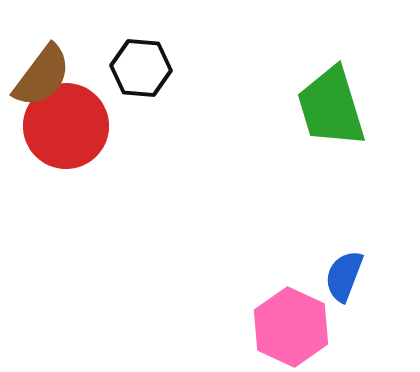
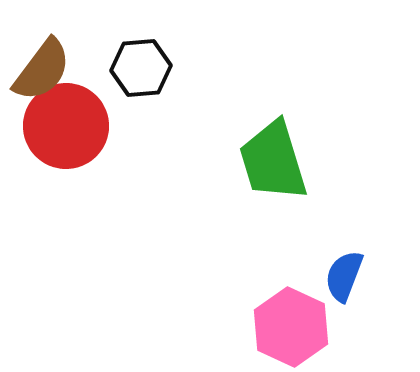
black hexagon: rotated 10 degrees counterclockwise
brown semicircle: moved 6 px up
green trapezoid: moved 58 px left, 54 px down
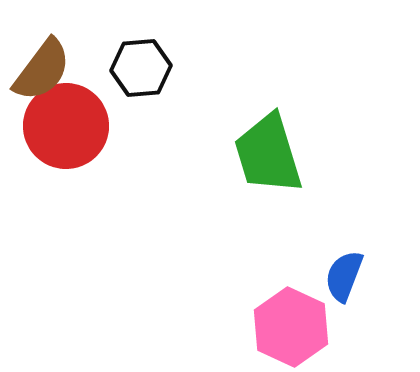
green trapezoid: moved 5 px left, 7 px up
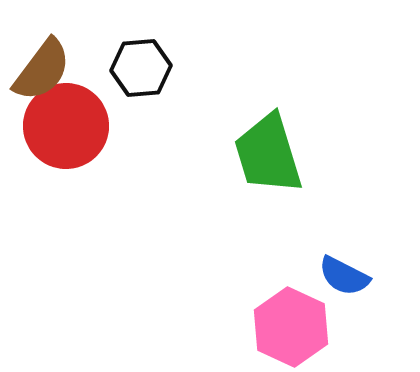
blue semicircle: rotated 84 degrees counterclockwise
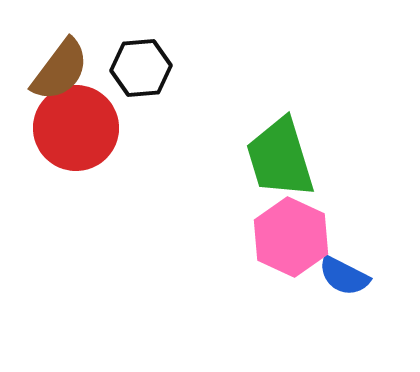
brown semicircle: moved 18 px right
red circle: moved 10 px right, 2 px down
green trapezoid: moved 12 px right, 4 px down
pink hexagon: moved 90 px up
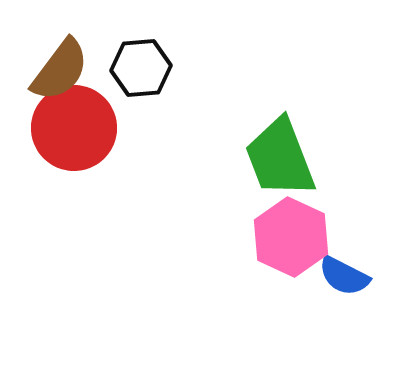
red circle: moved 2 px left
green trapezoid: rotated 4 degrees counterclockwise
